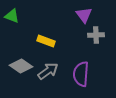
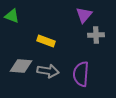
purple triangle: rotated 18 degrees clockwise
gray diamond: rotated 30 degrees counterclockwise
gray arrow: rotated 45 degrees clockwise
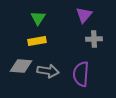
green triangle: moved 26 px right, 2 px down; rotated 42 degrees clockwise
gray cross: moved 2 px left, 4 px down
yellow rectangle: moved 9 px left; rotated 30 degrees counterclockwise
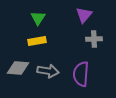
gray diamond: moved 3 px left, 2 px down
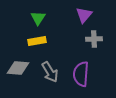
gray arrow: moved 2 px right, 1 px down; rotated 50 degrees clockwise
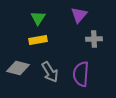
purple triangle: moved 5 px left
yellow rectangle: moved 1 px right, 1 px up
gray diamond: rotated 10 degrees clockwise
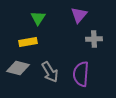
yellow rectangle: moved 10 px left, 2 px down
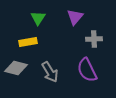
purple triangle: moved 4 px left, 2 px down
gray diamond: moved 2 px left
purple semicircle: moved 6 px right, 4 px up; rotated 30 degrees counterclockwise
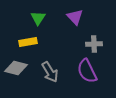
purple triangle: rotated 24 degrees counterclockwise
gray cross: moved 5 px down
purple semicircle: moved 1 px down
